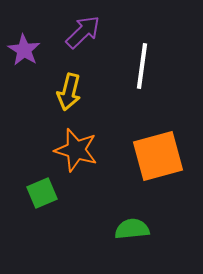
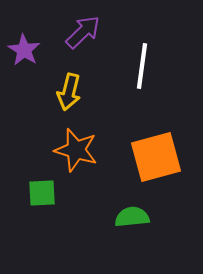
orange square: moved 2 px left, 1 px down
green square: rotated 20 degrees clockwise
green semicircle: moved 12 px up
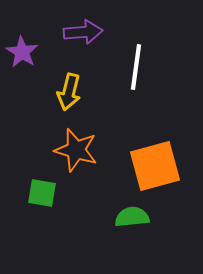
purple arrow: rotated 39 degrees clockwise
purple star: moved 2 px left, 2 px down
white line: moved 6 px left, 1 px down
orange square: moved 1 px left, 9 px down
green square: rotated 12 degrees clockwise
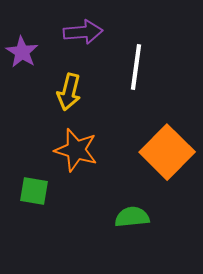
orange square: moved 12 px right, 14 px up; rotated 30 degrees counterclockwise
green square: moved 8 px left, 2 px up
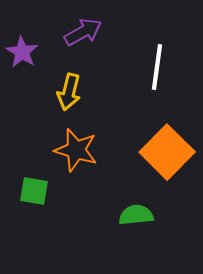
purple arrow: rotated 24 degrees counterclockwise
white line: moved 21 px right
green semicircle: moved 4 px right, 2 px up
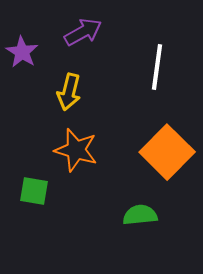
green semicircle: moved 4 px right
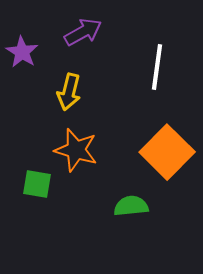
green square: moved 3 px right, 7 px up
green semicircle: moved 9 px left, 9 px up
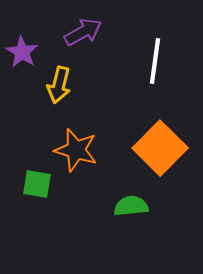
white line: moved 2 px left, 6 px up
yellow arrow: moved 10 px left, 7 px up
orange square: moved 7 px left, 4 px up
